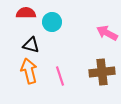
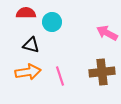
orange arrow: moved 1 px left, 1 px down; rotated 95 degrees clockwise
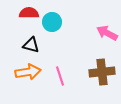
red semicircle: moved 3 px right
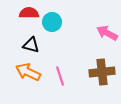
orange arrow: rotated 145 degrees counterclockwise
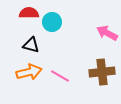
orange arrow: moved 1 px right; rotated 140 degrees clockwise
pink line: rotated 42 degrees counterclockwise
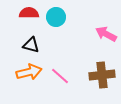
cyan circle: moved 4 px right, 5 px up
pink arrow: moved 1 px left, 1 px down
brown cross: moved 3 px down
pink line: rotated 12 degrees clockwise
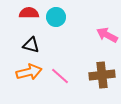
pink arrow: moved 1 px right, 1 px down
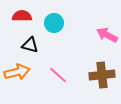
red semicircle: moved 7 px left, 3 px down
cyan circle: moved 2 px left, 6 px down
black triangle: moved 1 px left
orange arrow: moved 12 px left
pink line: moved 2 px left, 1 px up
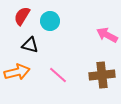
red semicircle: rotated 60 degrees counterclockwise
cyan circle: moved 4 px left, 2 px up
